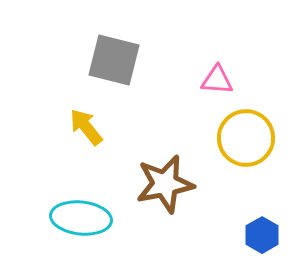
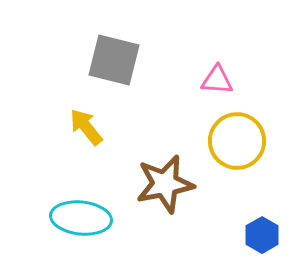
yellow circle: moved 9 px left, 3 px down
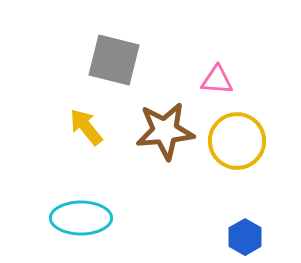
brown star: moved 53 px up; rotated 6 degrees clockwise
cyan ellipse: rotated 6 degrees counterclockwise
blue hexagon: moved 17 px left, 2 px down
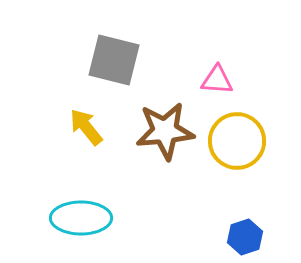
blue hexagon: rotated 12 degrees clockwise
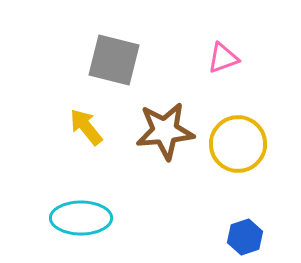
pink triangle: moved 6 px right, 22 px up; rotated 24 degrees counterclockwise
yellow circle: moved 1 px right, 3 px down
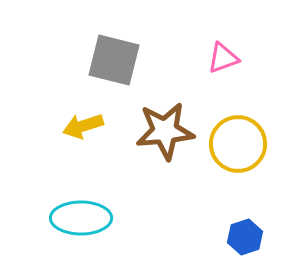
yellow arrow: moved 3 px left, 1 px up; rotated 69 degrees counterclockwise
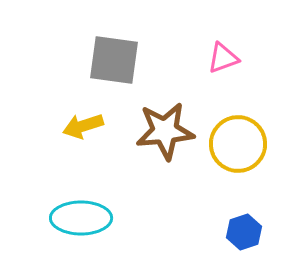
gray square: rotated 6 degrees counterclockwise
blue hexagon: moved 1 px left, 5 px up
